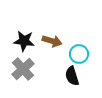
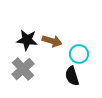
black star: moved 3 px right, 1 px up
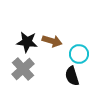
black star: moved 2 px down
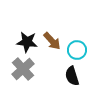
brown arrow: rotated 30 degrees clockwise
cyan circle: moved 2 px left, 4 px up
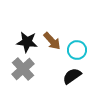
black semicircle: rotated 72 degrees clockwise
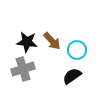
gray cross: rotated 25 degrees clockwise
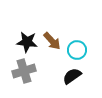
gray cross: moved 1 px right, 2 px down
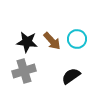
cyan circle: moved 11 px up
black semicircle: moved 1 px left
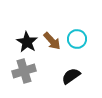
black star: rotated 25 degrees clockwise
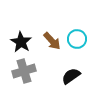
black star: moved 6 px left
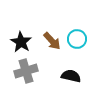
gray cross: moved 2 px right
black semicircle: rotated 48 degrees clockwise
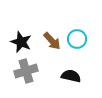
black star: rotated 10 degrees counterclockwise
